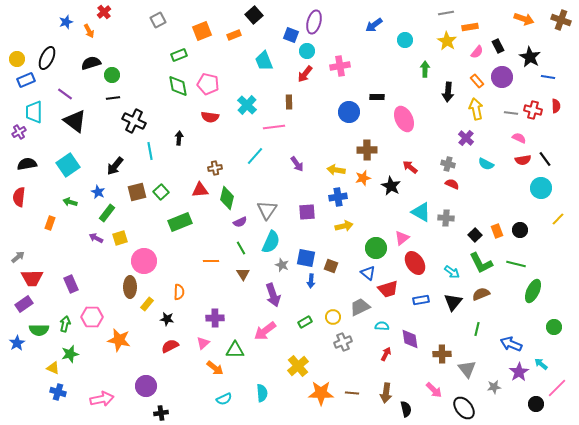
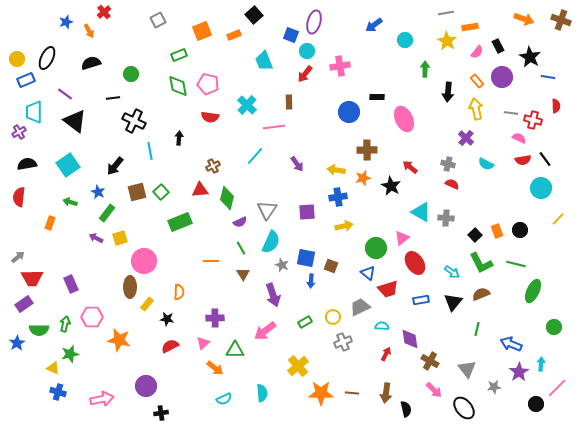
green circle at (112, 75): moved 19 px right, 1 px up
red cross at (533, 110): moved 10 px down
brown cross at (215, 168): moved 2 px left, 2 px up; rotated 16 degrees counterclockwise
brown cross at (442, 354): moved 12 px left, 7 px down; rotated 30 degrees clockwise
cyan arrow at (541, 364): rotated 56 degrees clockwise
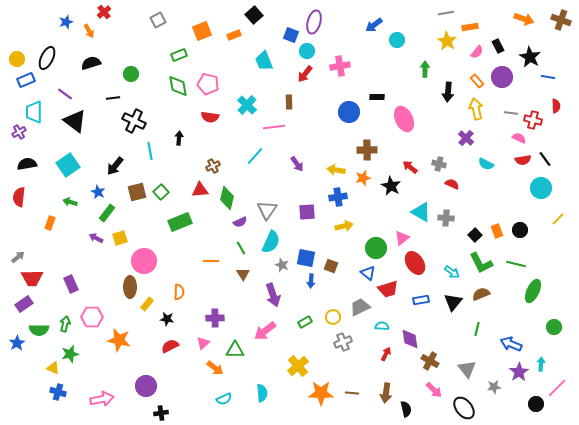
cyan circle at (405, 40): moved 8 px left
gray cross at (448, 164): moved 9 px left
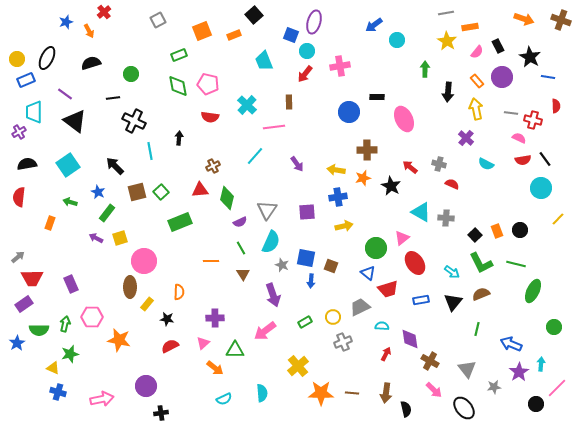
black arrow at (115, 166): rotated 96 degrees clockwise
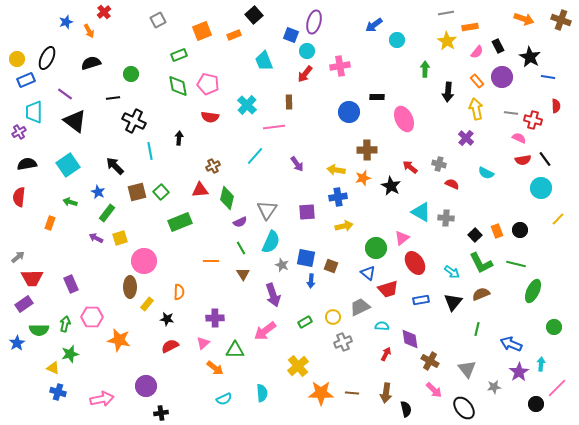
cyan semicircle at (486, 164): moved 9 px down
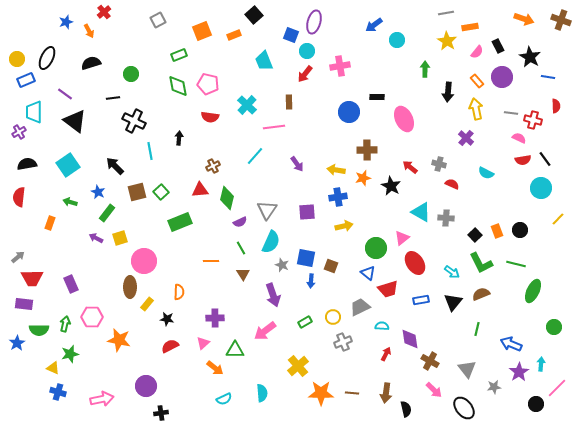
purple rectangle at (24, 304): rotated 42 degrees clockwise
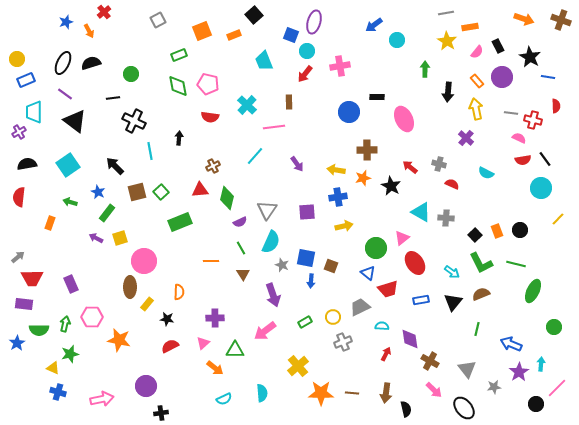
black ellipse at (47, 58): moved 16 px right, 5 px down
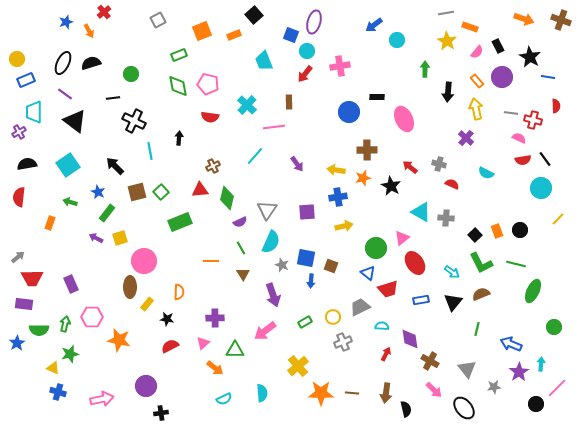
orange rectangle at (470, 27): rotated 28 degrees clockwise
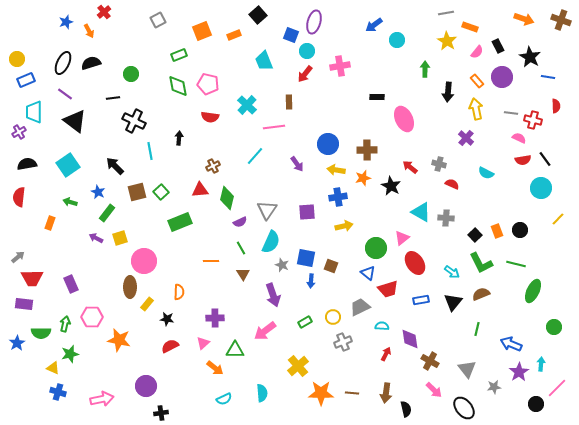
black square at (254, 15): moved 4 px right
blue circle at (349, 112): moved 21 px left, 32 px down
green semicircle at (39, 330): moved 2 px right, 3 px down
